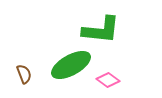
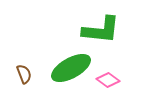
green ellipse: moved 3 px down
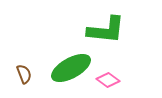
green L-shape: moved 5 px right
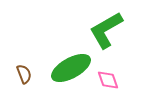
green L-shape: rotated 144 degrees clockwise
pink diamond: rotated 35 degrees clockwise
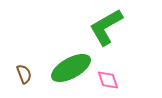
green L-shape: moved 3 px up
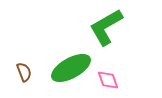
brown semicircle: moved 2 px up
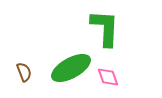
green L-shape: moved 1 px left, 1 px down; rotated 123 degrees clockwise
pink diamond: moved 3 px up
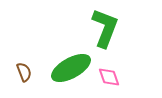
green L-shape: rotated 18 degrees clockwise
pink diamond: moved 1 px right
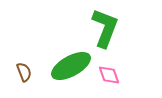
green ellipse: moved 2 px up
pink diamond: moved 2 px up
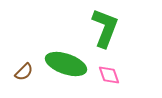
green ellipse: moved 5 px left, 2 px up; rotated 48 degrees clockwise
brown semicircle: rotated 66 degrees clockwise
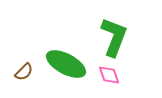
green L-shape: moved 9 px right, 9 px down
green ellipse: rotated 9 degrees clockwise
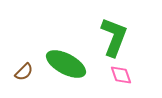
pink diamond: moved 12 px right
